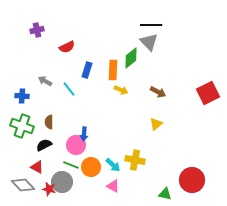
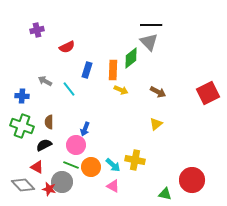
blue arrow: moved 1 px right, 5 px up; rotated 16 degrees clockwise
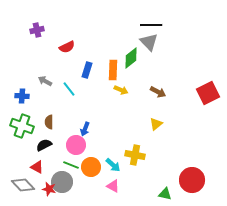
yellow cross: moved 5 px up
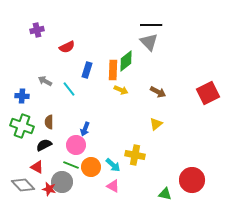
green diamond: moved 5 px left, 3 px down
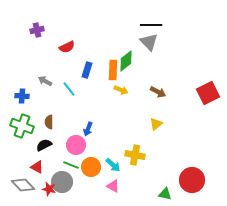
blue arrow: moved 3 px right
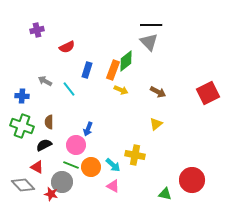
orange rectangle: rotated 18 degrees clockwise
red star: moved 2 px right, 5 px down
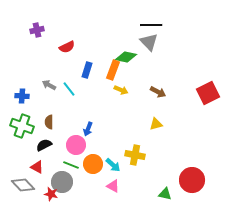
green diamond: moved 4 px up; rotated 50 degrees clockwise
gray arrow: moved 4 px right, 4 px down
yellow triangle: rotated 24 degrees clockwise
orange circle: moved 2 px right, 3 px up
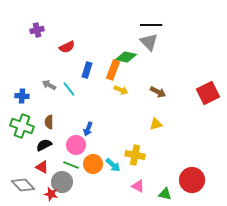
red triangle: moved 5 px right
pink triangle: moved 25 px right
